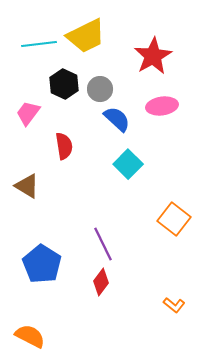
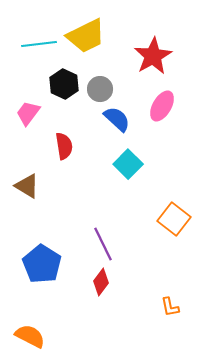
pink ellipse: rotated 52 degrees counterclockwise
orange L-shape: moved 4 px left, 2 px down; rotated 40 degrees clockwise
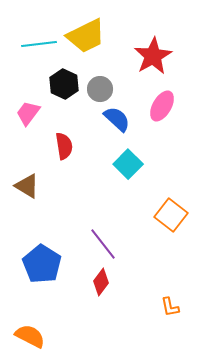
orange square: moved 3 px left, 4 px up
purple line: rotated 12 degrees counterclockwise
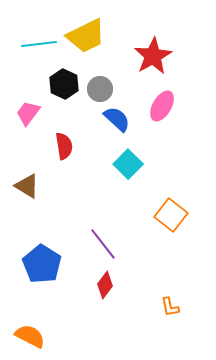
red diamond: moved 4 px right, 3 px down
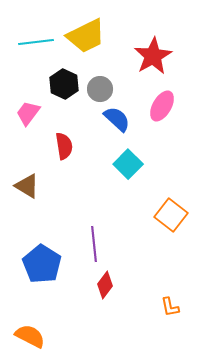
cyan line: moved 3 px left, 2 px up
purple line: moved 9 px left; rotated 32 degrees clockwise
